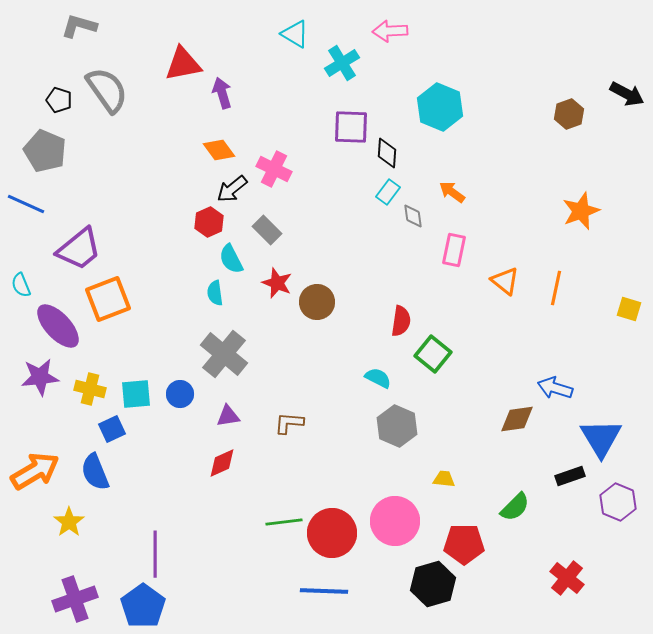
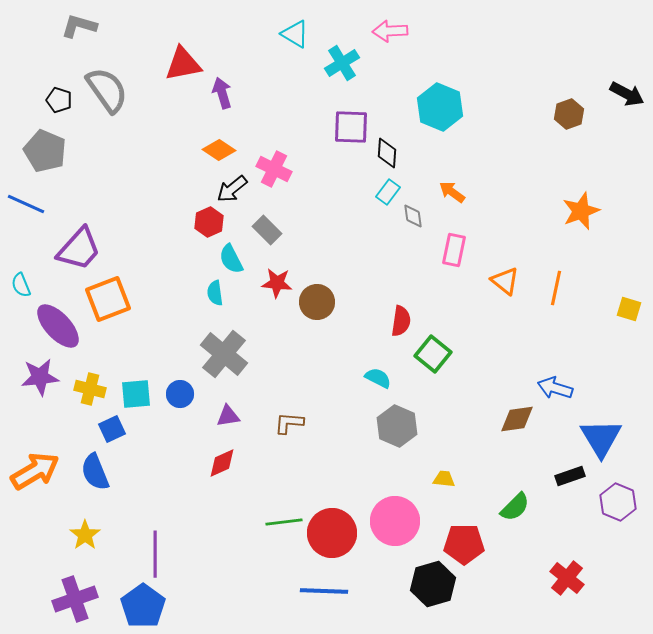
orange diamond at (219, 150): rotated 20 degrees counterclockwise
purple trapezoid at (79, 249): rotated 9 degrees counterclockwise
red star at (277, 283): rotated 16 degrees counterclockwise
yellow star at (69, 522): moved 16 px right, 13 px down
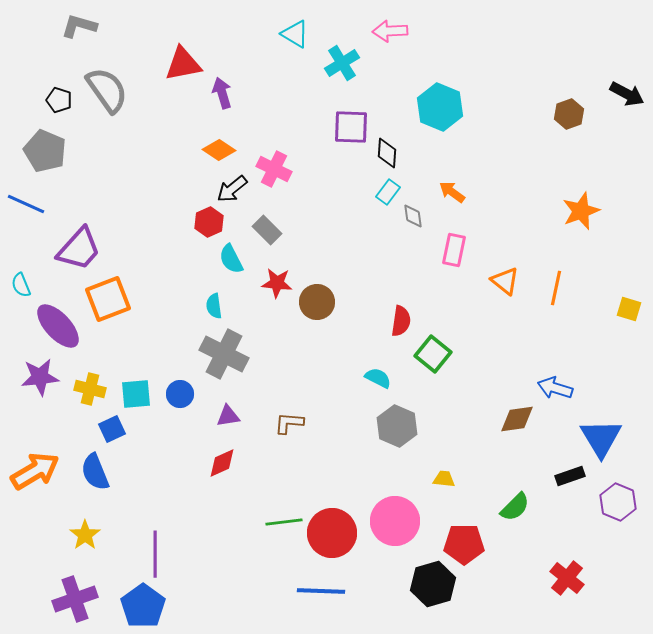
cyan semicircle at (215, 293): moved 1 px left, 13 px down
gray cross at (224, 354): rotated 12 degrees counterclockwise
blue line at (324, 591): moved 3 px left
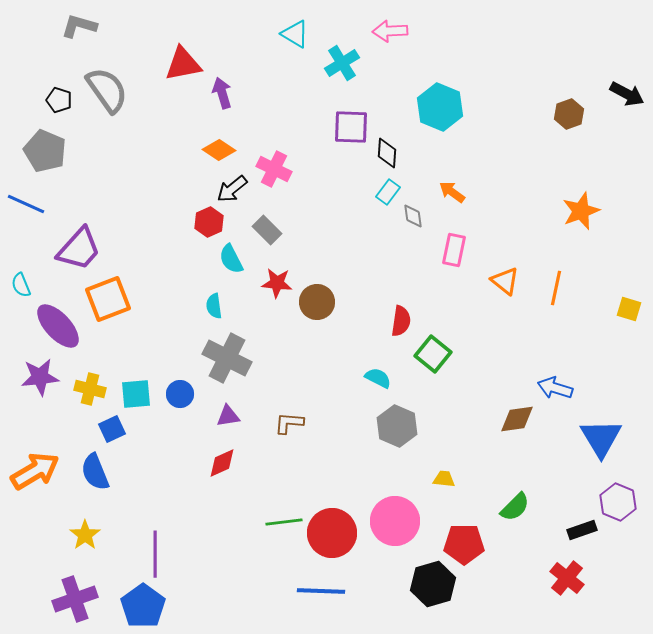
gray cross at (224, 354): moved 3 px right, 4 px down
black rectangle at (570, 476): moved 12 px right, 54 px down
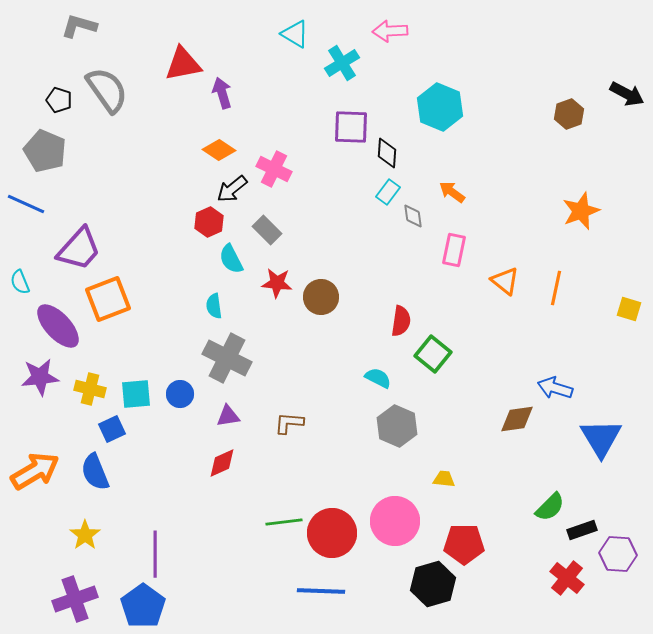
cyan semicircle at (21, 285): moved 1 px left, 3 px up
brown circle at (317, 302): moved 4 px right, 5 px up
purple hexagon at (618, 502): moved 52 px down; rotated 18 degrees counterclockwise
green semicircle at (515, 507): moved 35 px right
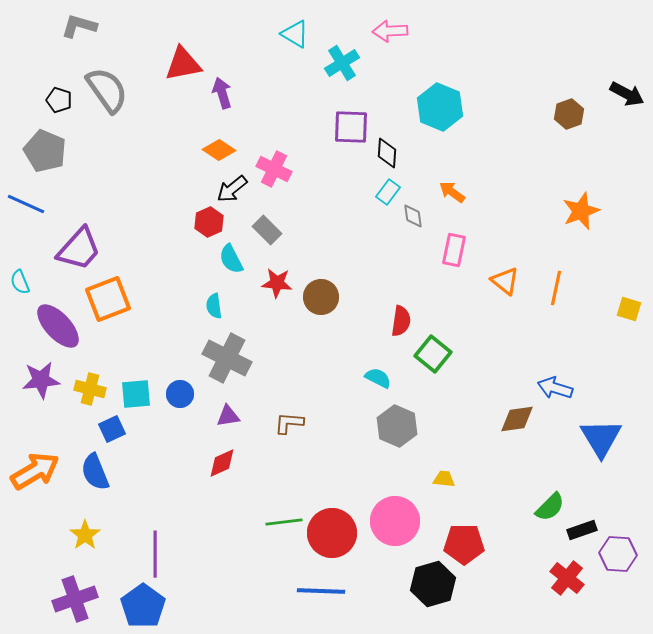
purple star at (40, 377): moved 1 px right, 3 px down
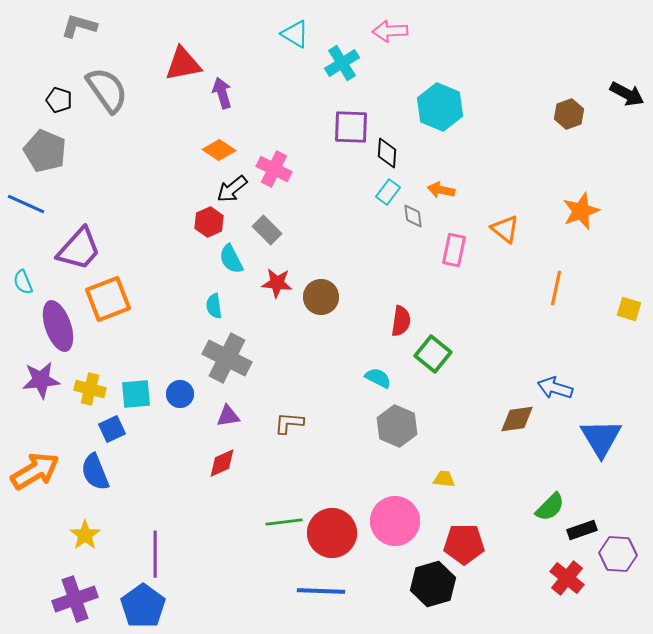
orange arrow at (452, 192): moved 11 px left, 2 px up; rotated 24 degrees counterclockwise
orange triangle at (505, 281): moved 52 px up
cyan semicircle at (20, 282): moved 3 px right
purple ellipse at (58, 326): rotated 24 degrees clockwise
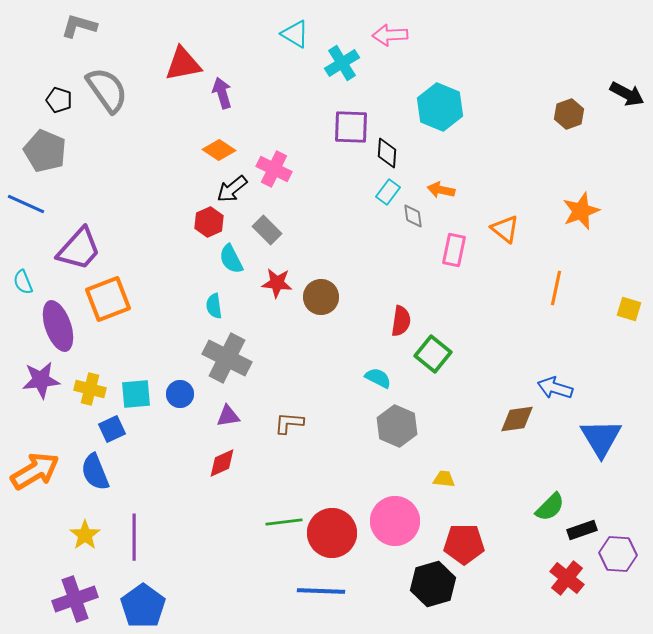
pink arrow at (390, 31): moved 4 px down
purple line at (155, 554): moved 21 px left, 17 px up
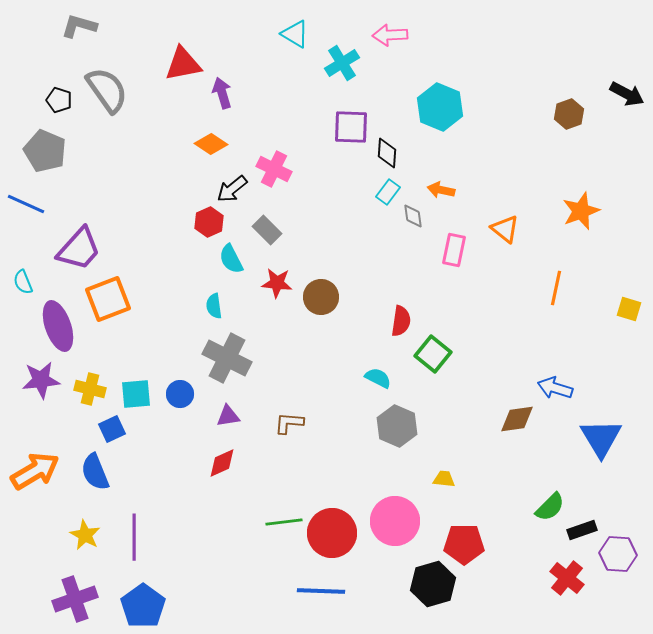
orange diamond at (219, 150): moved 8 px left, 6 px up
yellow star at (85, 535): rotated 8 degrees counterclockwise
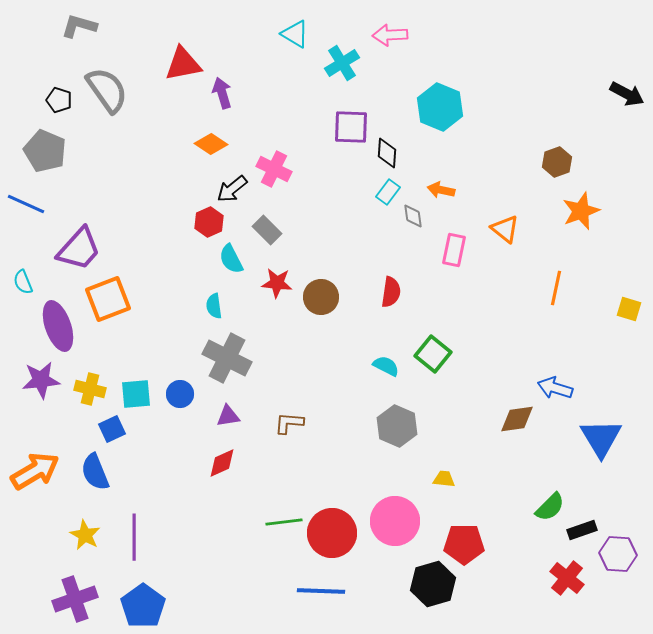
brown hexagon at (569, 114): moved 12 px left, 48 px down
red semicircle at (401, 321): moved 10 px left, 29 px up
cyan semicircle at (378, 378): moved 8 px right, 12 px up
